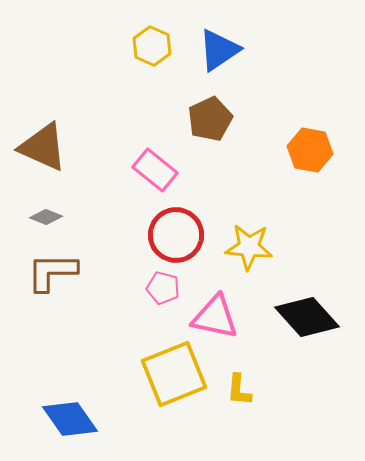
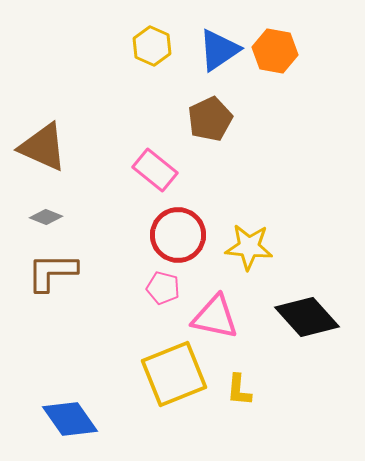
orange hexagon: moved 35 px left, 99 px up
red circle: moved 2 px right
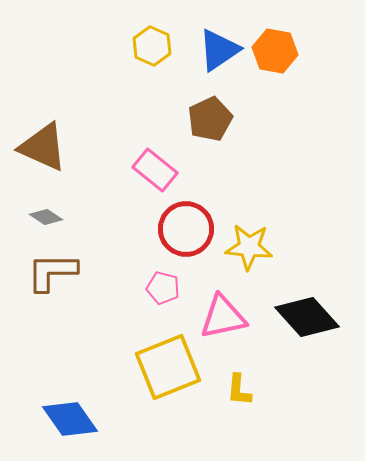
gray diamond: rotated 12 degrees clockwise
red circle: moved 8 px right, 6 px up
pink triangle: moved 8 px right; rotated 24 degrees counterclockwise
yellow square: moved 6 px left, 7 px up
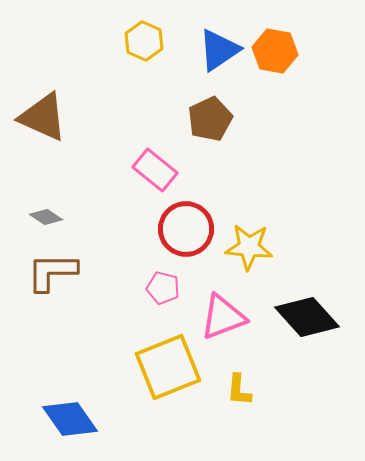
yellow hexagon: moved 8 px left, 5 px up
brown triangle: moved 30 px up
pink triangle: rotated 9 degrees counterclockwise
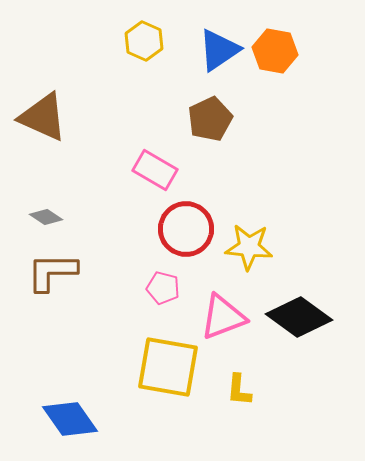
pink rectangle: rotated 9 degrees counterclockwise
black diamond: moved 8 px left; rotated 12 degrees counterclockwise
yellow square: rotated 32 degrees clockwise
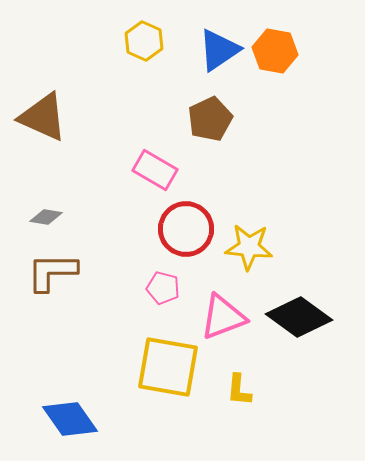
gray diamond: rotated 24 degrees counterclockwise
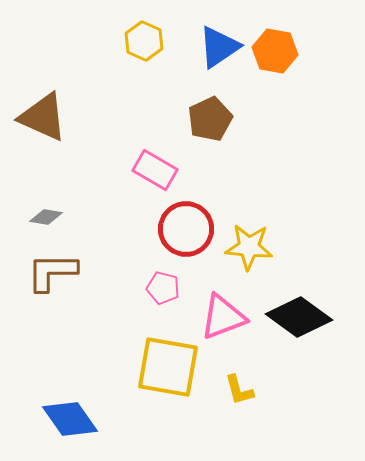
blue triangle: moved 3 px up
yellow L-shape: rotated 20 degrees counterclockwise
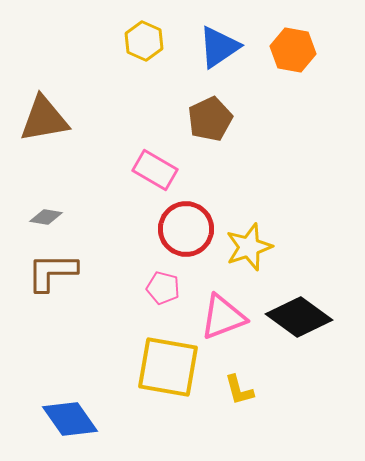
orange hexagon: moved 18 px right, 1 px up
brown triangle: moved 1 px right, 2 px down; rotated 34 degrees counterclockwise
yellow star: rotated 24 degrees counterclockwise
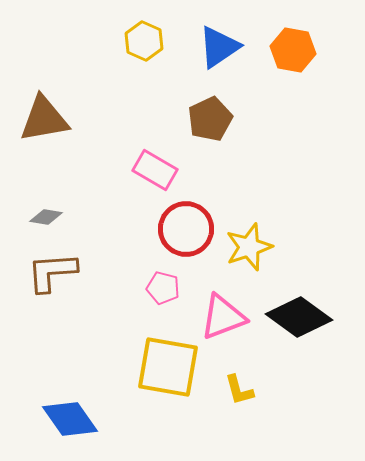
brown L-shape: rotated 4 degrees counterclockwise
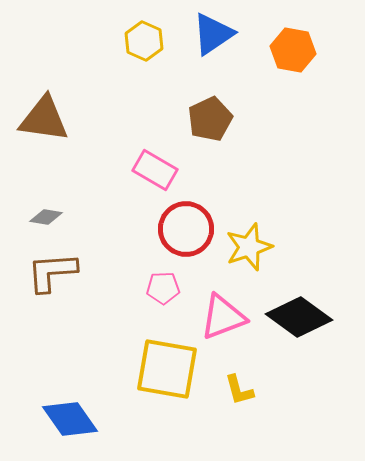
blue triangle: moved 6 px left, 13 px up
brown triangle: rotated 18 degrees clockwise
pink pentagon: rotated 16 degrees counterclockwise
yellow square: moved 1 px left, 2 px down
